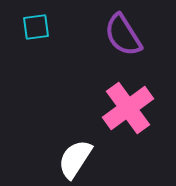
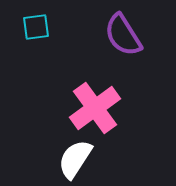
pink cross: moved 33 px left
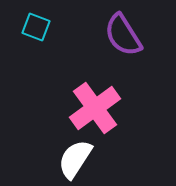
cyan square: rotated 28 degrees clockwise
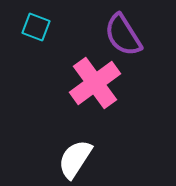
pink cross: moved 25 px up
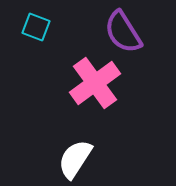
purple semicircle: moved 3 px up
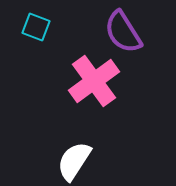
pink cross: moved 1 px left, 2 px up
white semicircle: moved 1 px left, 2 px down
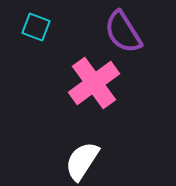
pink cross: moved 2 px down
white semicircle: moved 8 px right
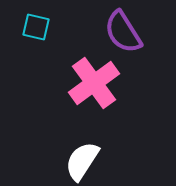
cyan square: rotated 8 degrees counterclockwise
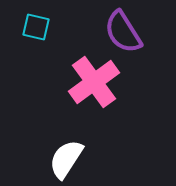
pink cross: moved 1 px up
white semicircle: moved 16 px left, 2 px up
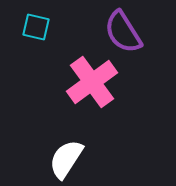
pink cross: moved 2 px left
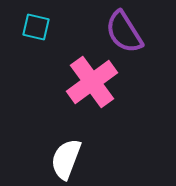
purple semicircle: moved 1 px right
white semicircle: rotated 12 degrees counterclockwise
